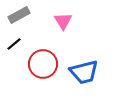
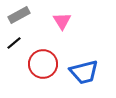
pink triangle: moved 1 px left
black line: moved 1 px up
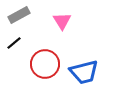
red circle: moved 2 px right
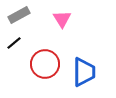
pink triangle: moved 2 px up
blue trapezoid: rotated 76 degrees counterclockwise
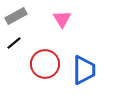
gray rectangle: moved 3 px left, 1 px down
blue trapezoid: moved 2 px up
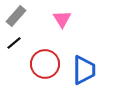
gray rectangle: rotated 20 degrees counterclockwise
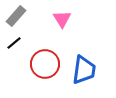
blue trapezoid: rotated 8 degrees clockwise
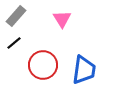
red circle: moved 2 px left, 1 px down
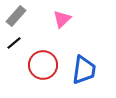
pink triangle: rotated 18 degrees clockwise
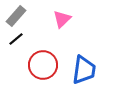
black line: moved 2 px right, 4 px up
